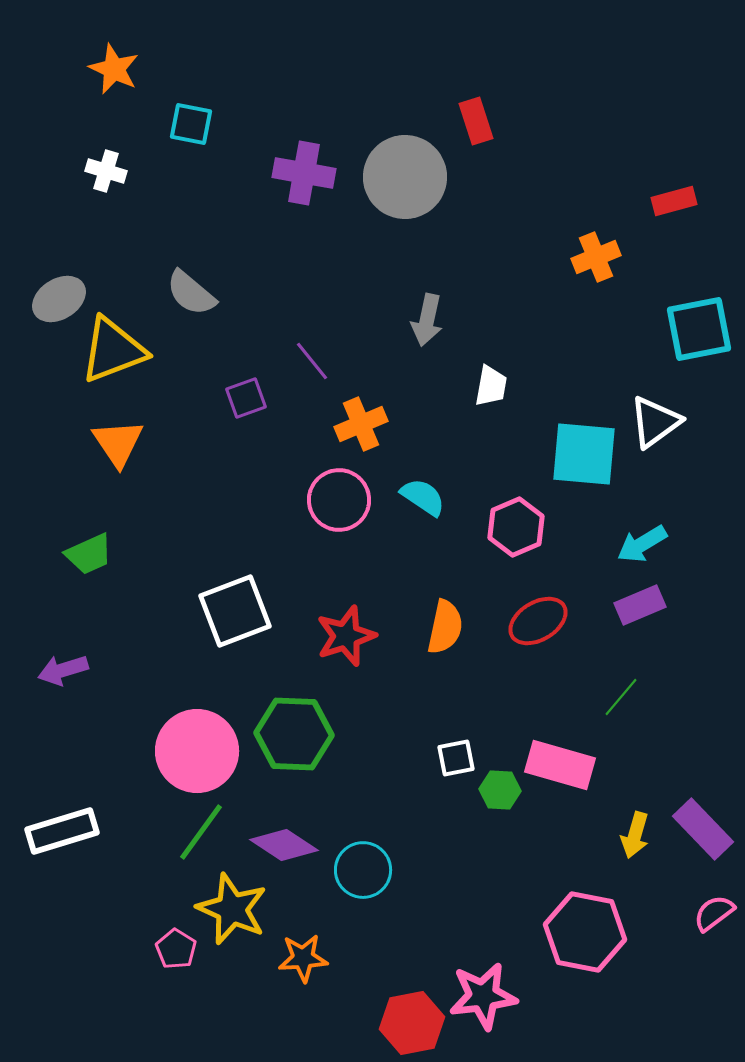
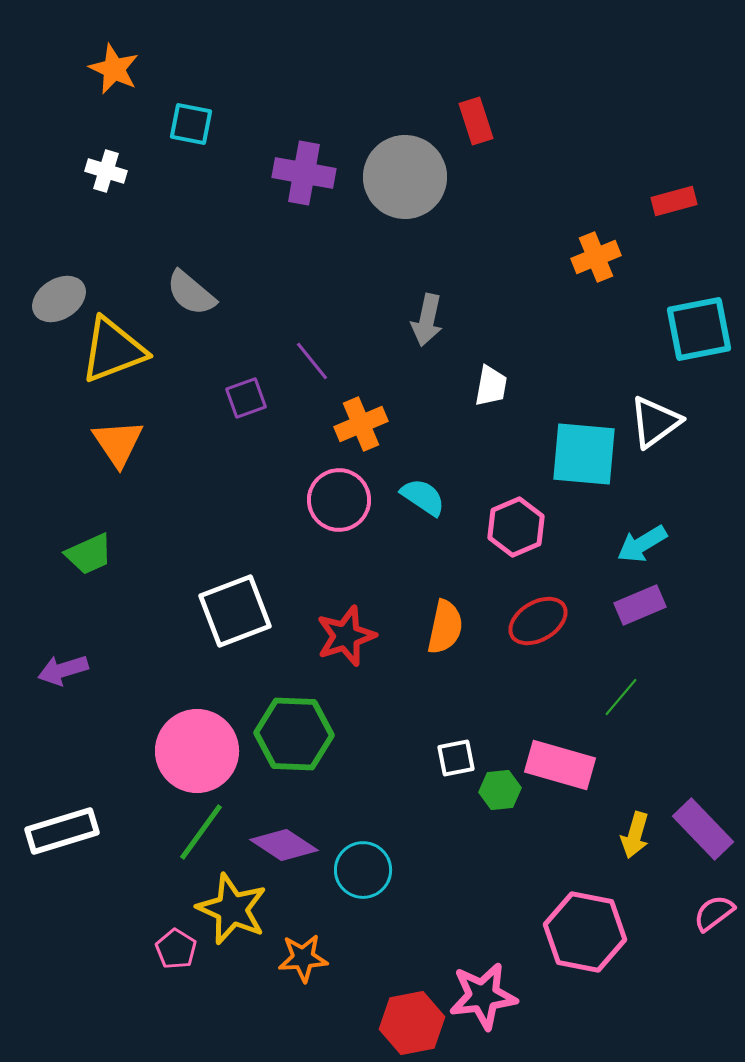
green hexagon at (500, 790): rotated 9 degrees counterclockwise
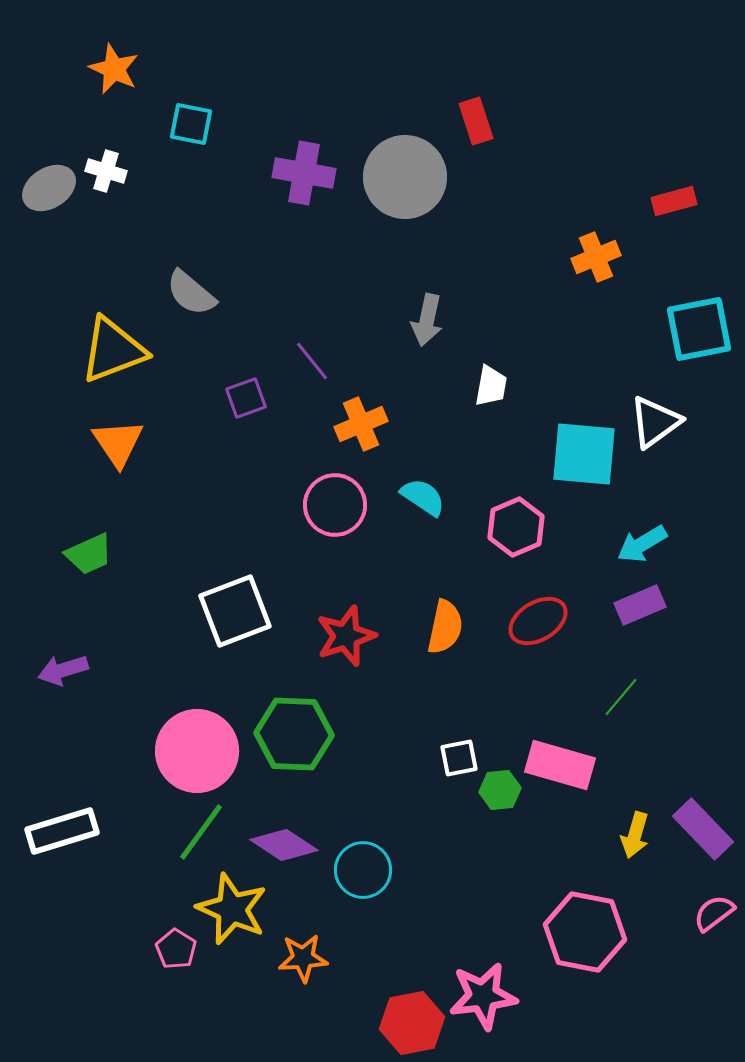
gray ellipse at (59, 299): moved 10 px left, 111 px up
pink circle at (339, 500): moved 4 px left, 5 px down
white square at (456, 758): moved 3 px right
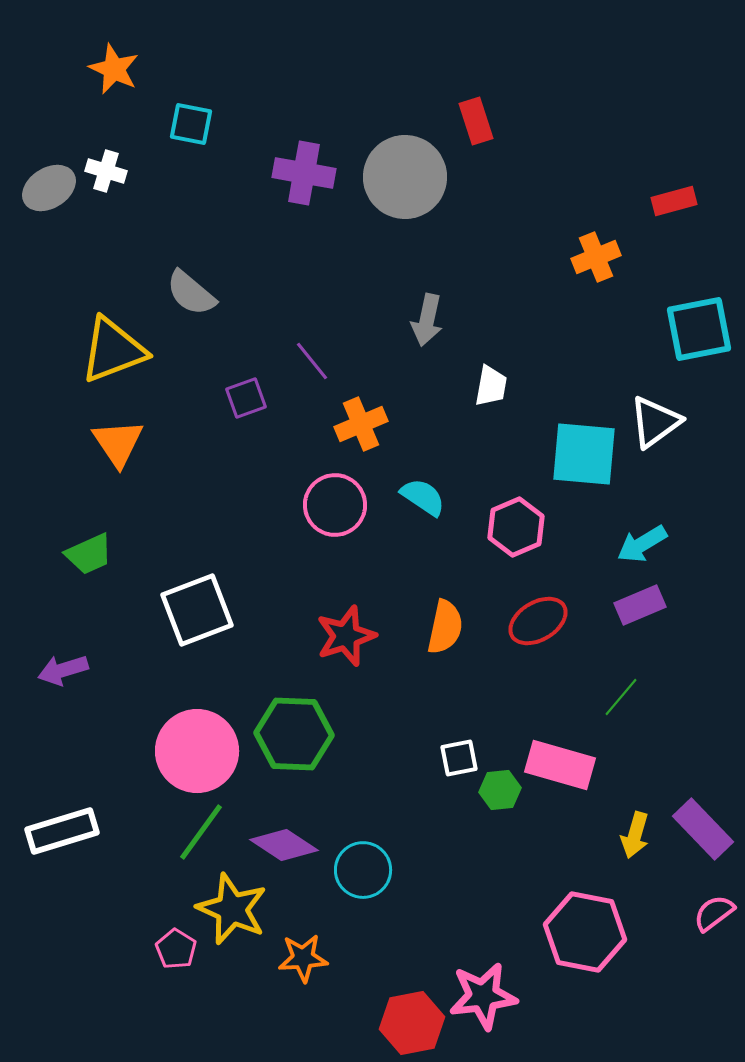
white square at (235, 611): moved 38 px left, 1 px up
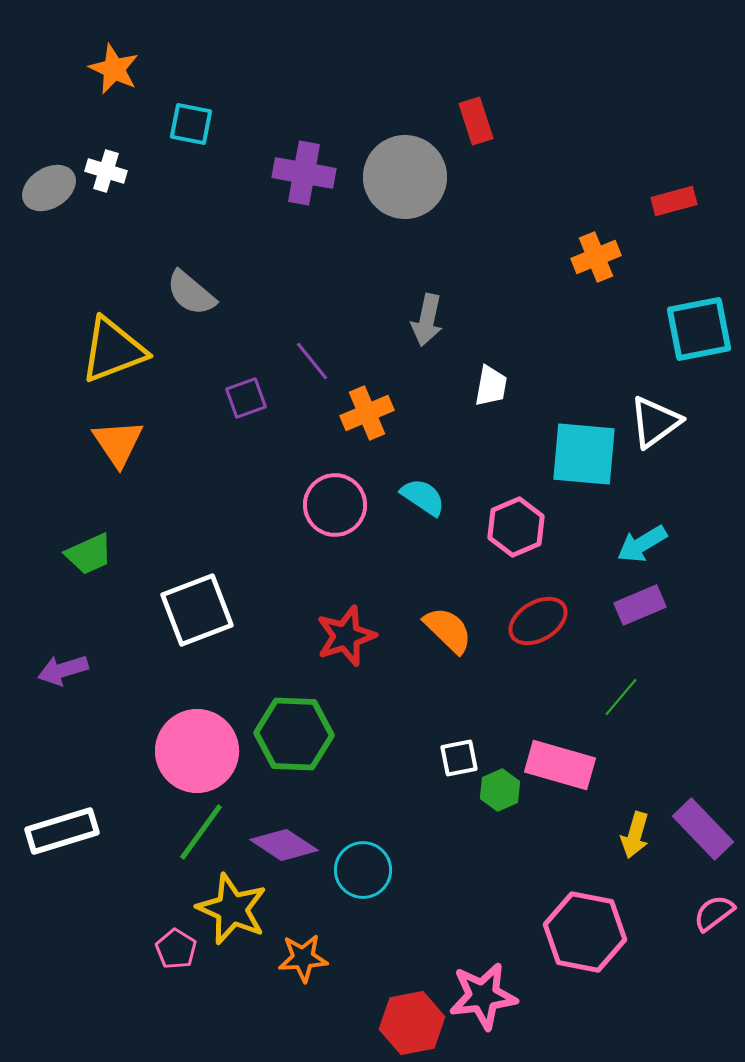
orange cross at (361, 424): moved 6 px right, 11 px up
orange semicircle at (445, 627): moved 3 px right, 3 px down; rotated 58 degrees counterclockwise
green hexagon at (500, 790): rotated 18 degrees counterclockwise
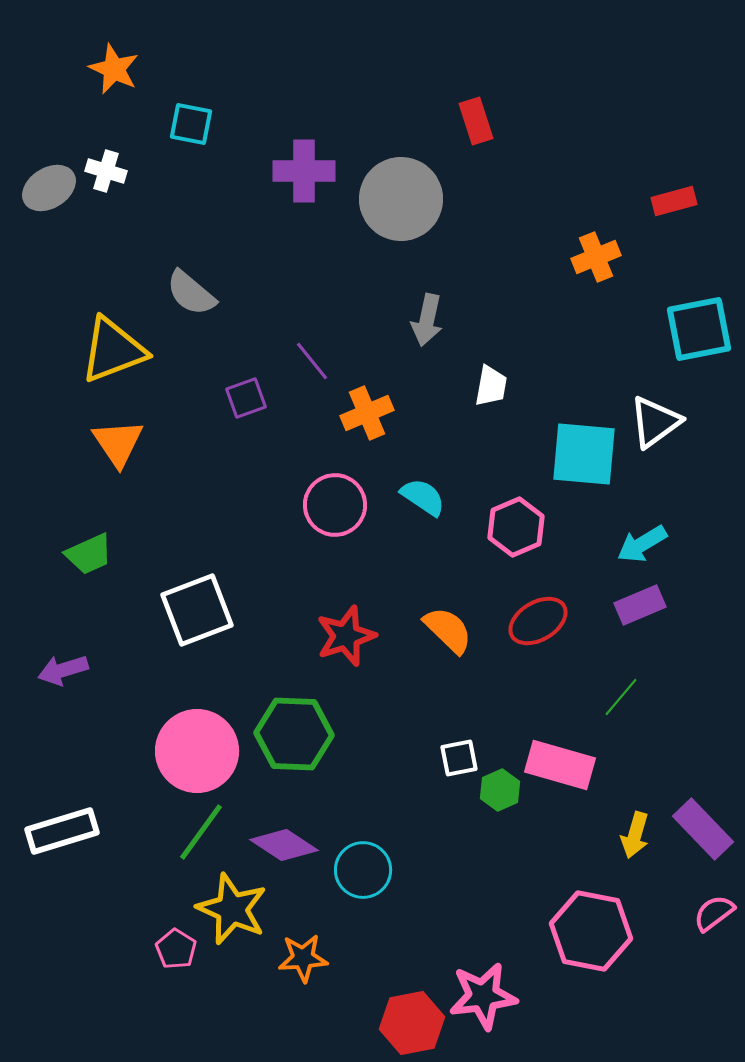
purple cross at (304, 173): moved 2 px up; rotated 10 degrees counterclockwise
gray circle at (405, 177): moved 4 px left, 22 px down
pink hexagon at (585, 932): moved 6 px right, 1 px up
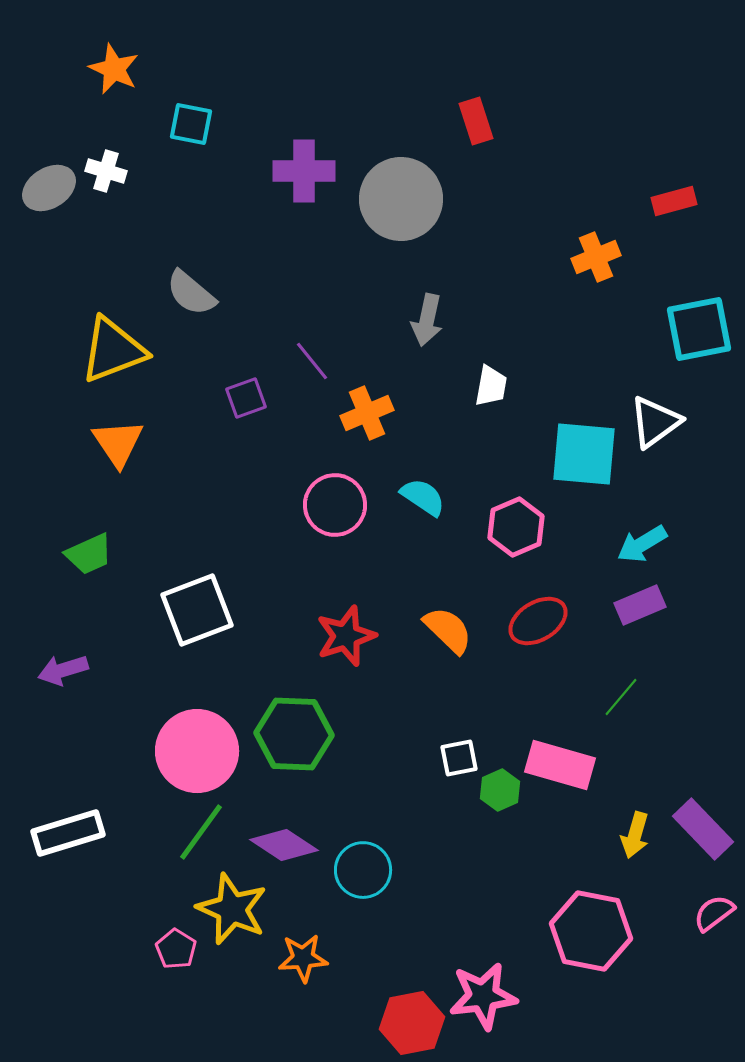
white rectangle at (62, 831): moved 6 px right, 2 px down
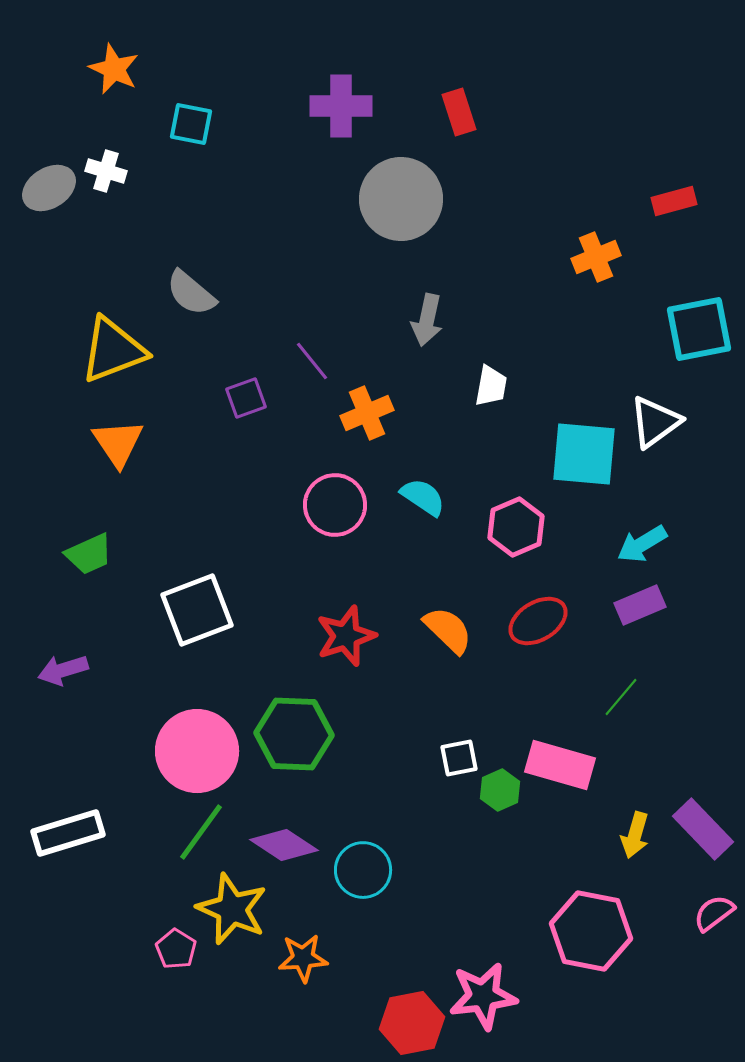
red rectangle at (476, 121): moved 17 px left, 9 px up
purple cross at (304, 171): moved 37 px right, 65 px up
